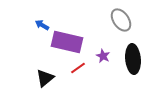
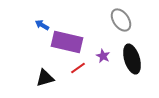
black ellipse: moved 1 px left; rotated 12 degrees counterclockwise
black triangle: rotated 24 degrees clockwise
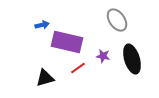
gray ellipse: moved 4 px left
blue arrow: rotated 136 degrees clockwise
purple star: rotated 16 degrees counterclockwise
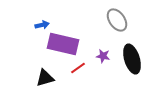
purple rectangle: moved 4 px left, 2 px down
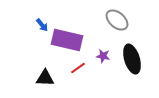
gray ellipse: rotated 15 degrees counterclockwise
blue arrow: rotated 64 degrees clockwise
purple rectangle: moved 4 px right, 4 px up
black triangle: rotated 18 degrees clockwise
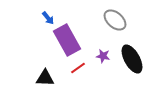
gray ellipse: moved 2 px left
blue arrow: moved 6 px right, 7 px up
purple rectangle: rotated 48 degrees clockwise
black ellipse: rotated 12 degrees counterclockwise
